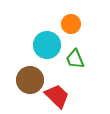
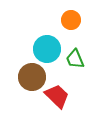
orange circle: moved 4 px up
cyan circle: moved 4 px down
brown circle: moved 2 px right, 3 px up
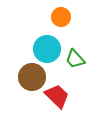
orange circle: moved 10 px left, 3 px up
green trapezoid: rotated 20 degrees counterclockwise
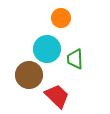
orange circle: moved 1 px down
green trapezoid: rotated 40 degrees clockwise
brown circle: moved 3 px left, 2 px up
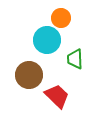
cyan circle: moved 9 px up
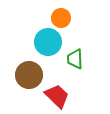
cyan circle: moved 1 px right, 2 px down
